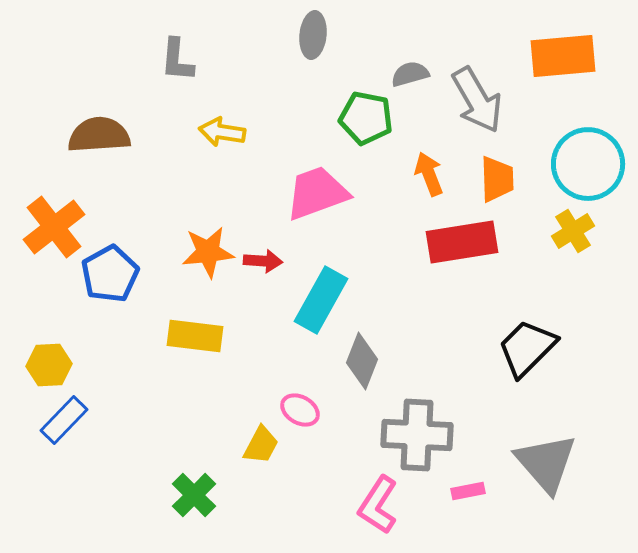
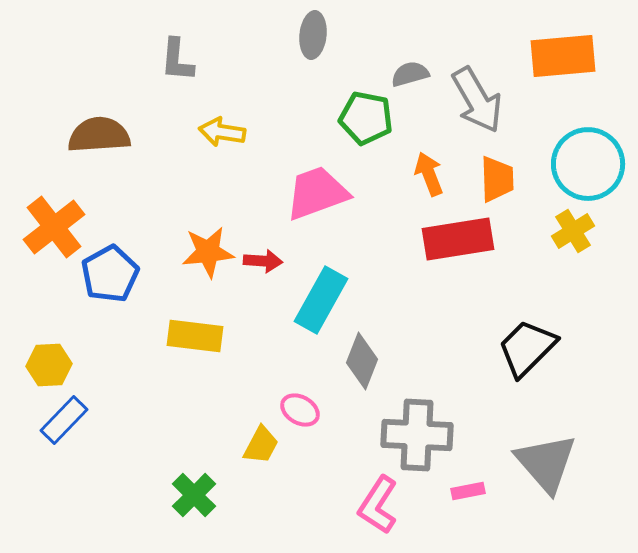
red rectangle: moved 4 px left, 3 px up
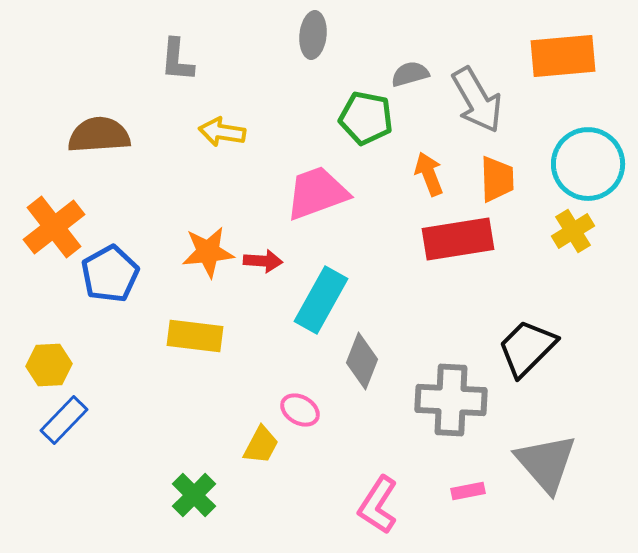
gray cross: moved 34 px right, 35 px up
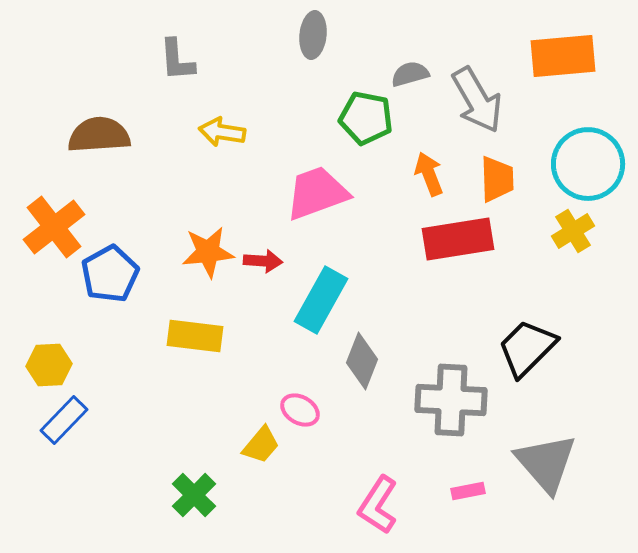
gray L-shape: rotated 9 degrees counterclockwise
yellow trapezoid: rotated 12 degrees clockwise
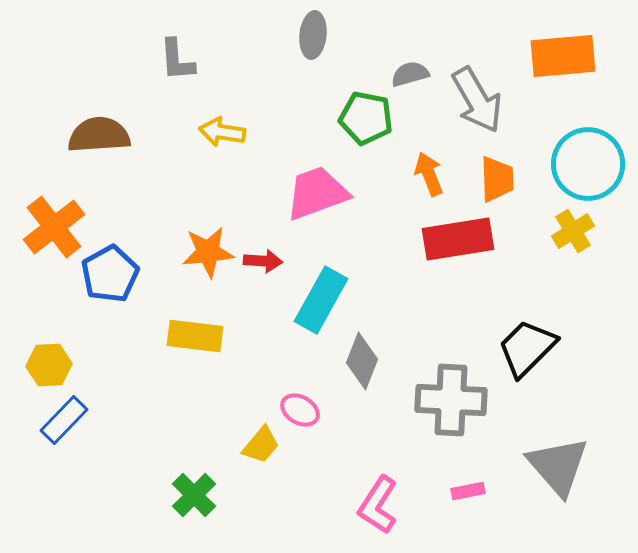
gray triangle: moved 12 px right, 3 px down
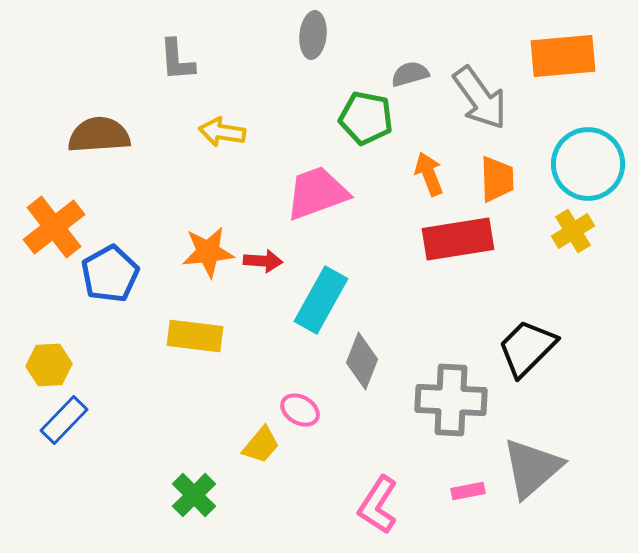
gray arrow: moved 3 px right, 2 px up; rotated 6 degrees counterclockwise
gray triangle: moved 26 px left, 2 px down; rotated 30 degrees clockwise
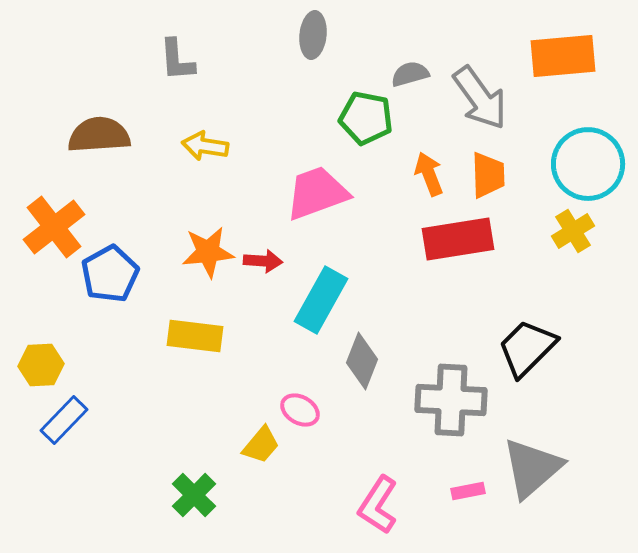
yellow arrow: moved 17 px left, 14 px down
orange trapezoid: moved 9 px left, 4 px up
yellow hexagon: moved 8 px left
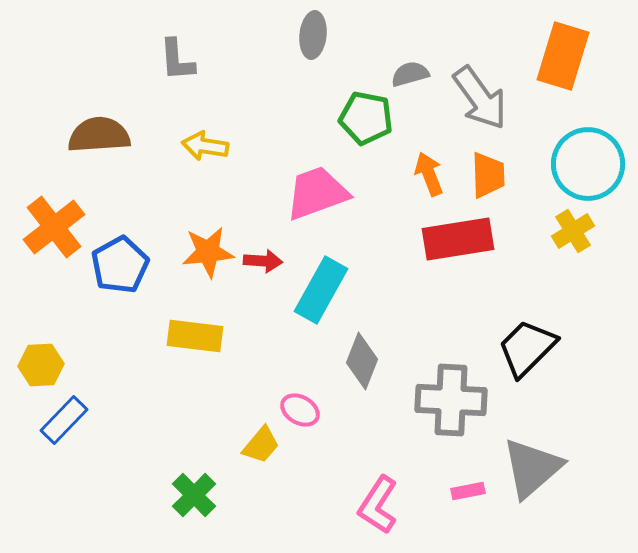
orange rectangle: rotated 68 degrees counterclockwise
blue pentagon: moved 10 px right, 9 px up
cyan rectangle: moved 10 px up
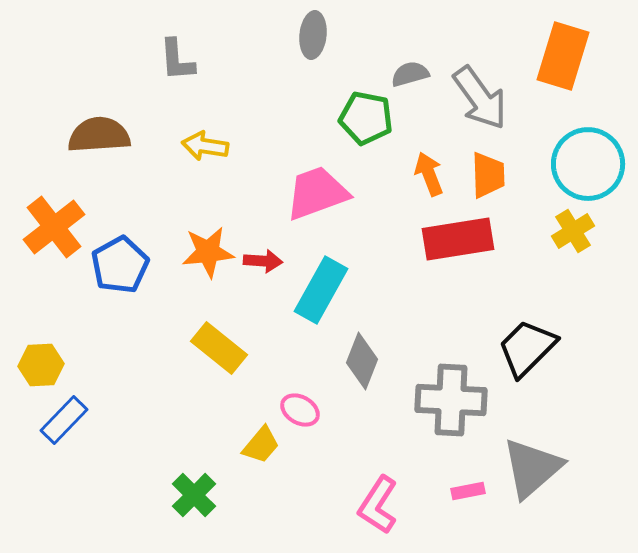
yellow rectangle: moved 24 px right, 12 px down; rotated 32 degrees clockwise
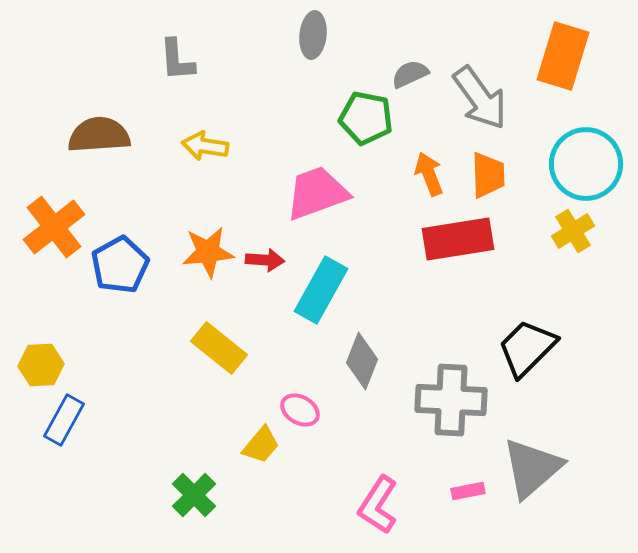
gray semicircle: rotated 9 degrees counterclockwise
cyan circle: moved 2 px left
red arrow: moved 2 px right, 1 px up
blue rectangle: rotated 15 degrees counterclockwise
